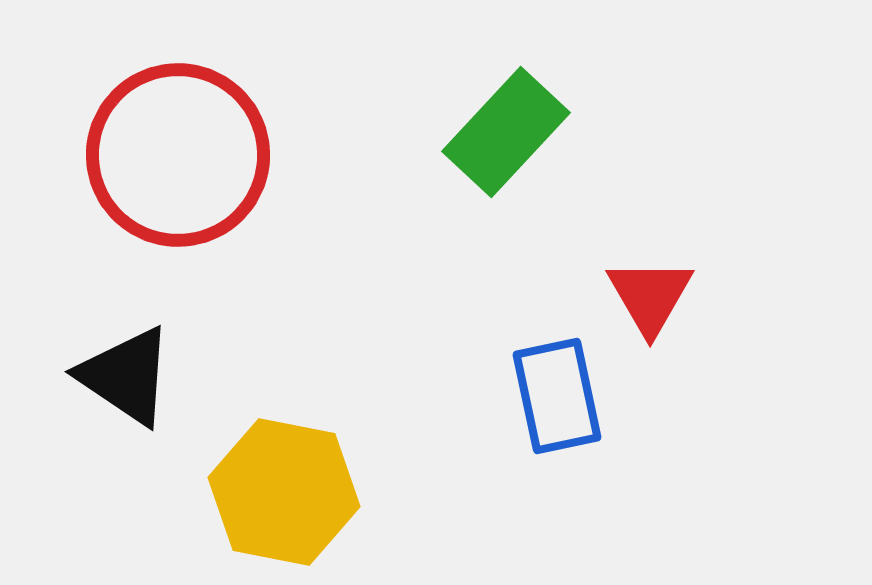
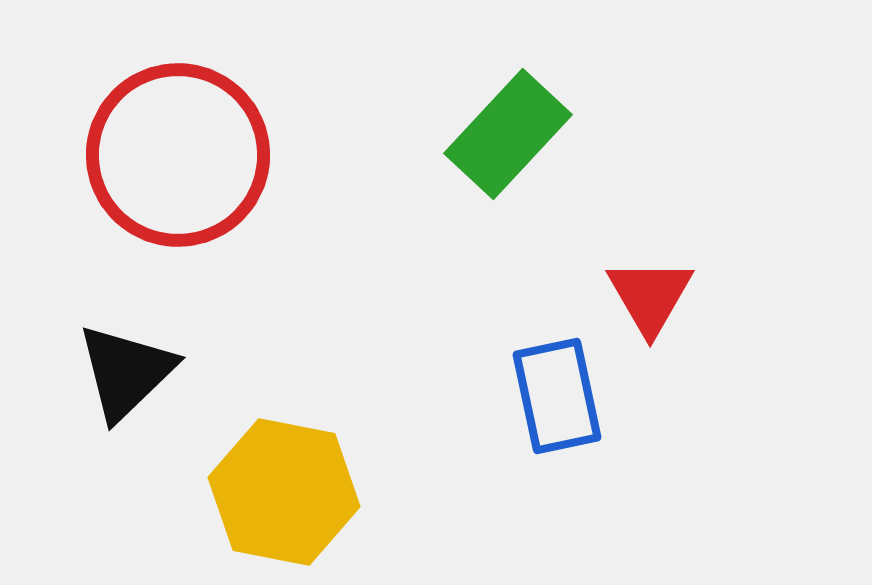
green rectangle: moved 2 px right, 2 px down
black triangle: moved 4 px up; rotated 42 degrees clockwise
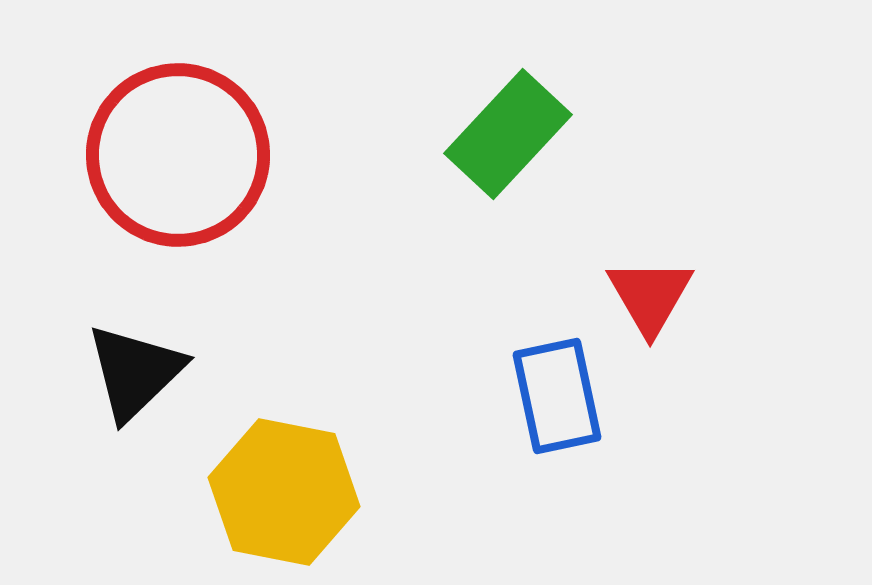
black triangle: moved 9 px right
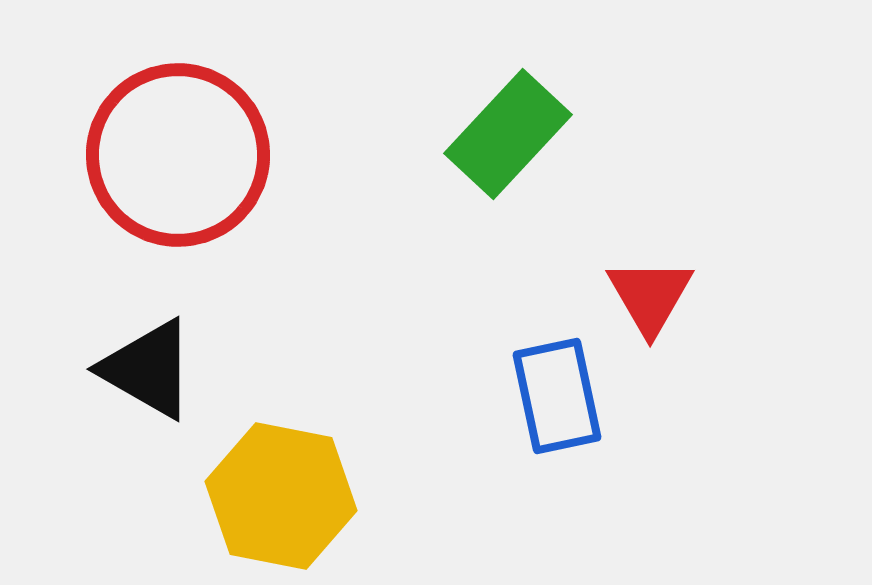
black triangle: moved 13 px right, 3 px up; rotated 46 degrees counterclockwise
yellow hexagon: moved 3 px left, 4 px down
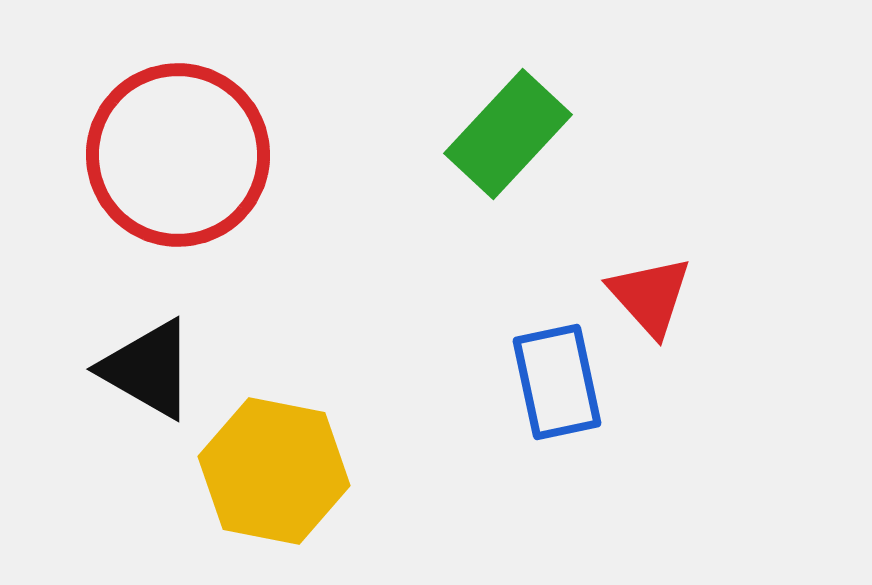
red triangle: rotated 12 degrees counterclockwise
blue rectangle: moved 14 px up
yellow hexagon: moved 7 px left, 25 px up
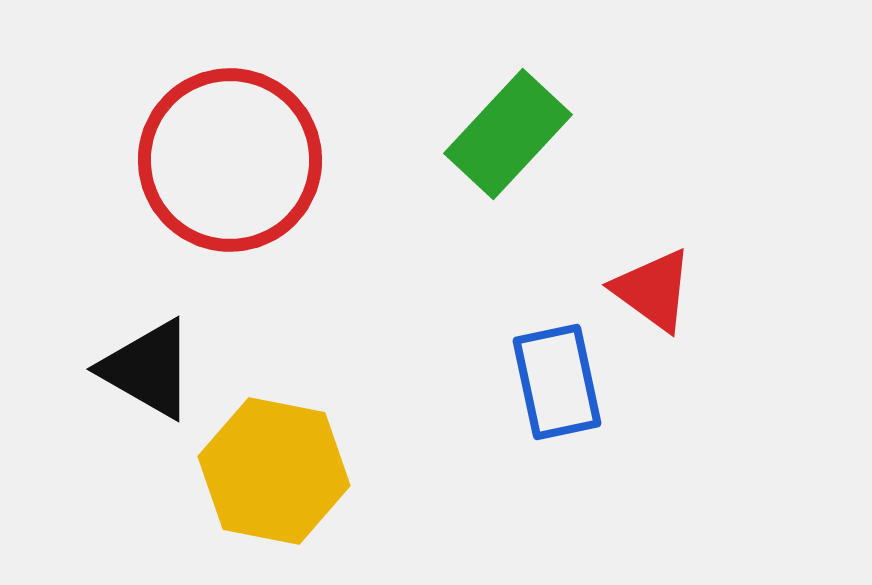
red circle: moved 52 px right, 5 px down
red triangle: moved 3 px right, 6 px up; rotated 12 degrees counterclockwise
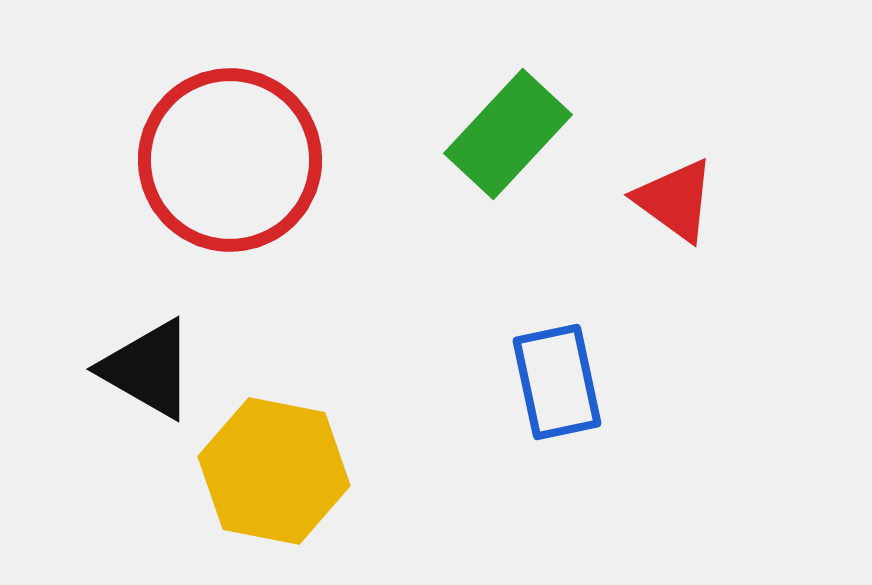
red triangle: moved 22 px right, 90 px up
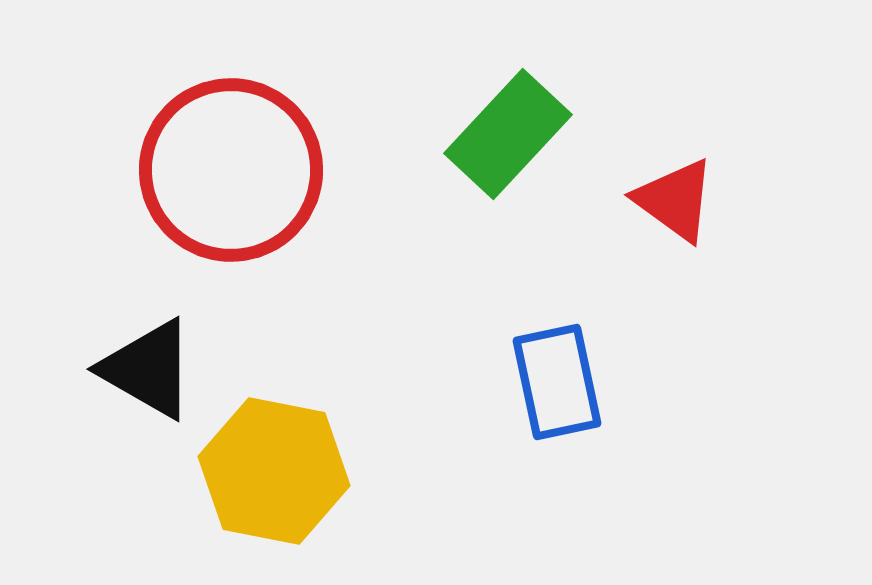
red circle: moved 1 px right, 10 px down
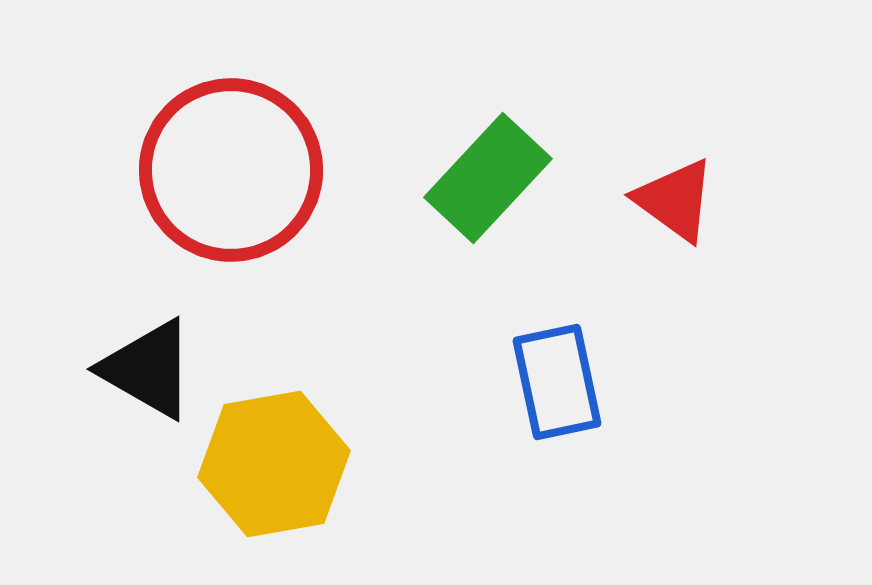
green rectangle: moved 20 px left, 44 px down
yellow hexagon: moved 7 px up; rotated 21 degrees counterclockwise
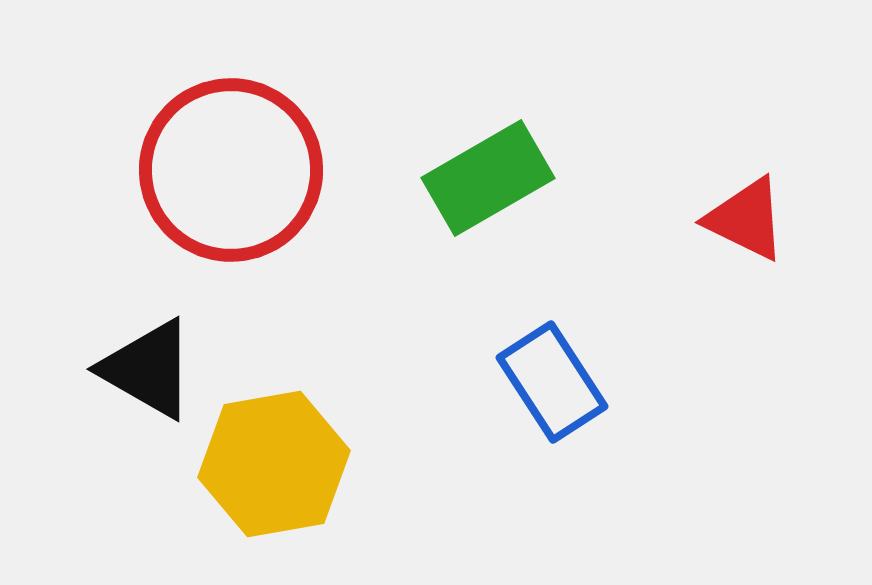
green rectangle: rotated 17 degrees clockwise
red triangle: moved 71 px right, 19 px down; rotated 10 degrees counterclockwise
blue rectangle: moved 5 px left; rotated 21 degrees counterclockwise
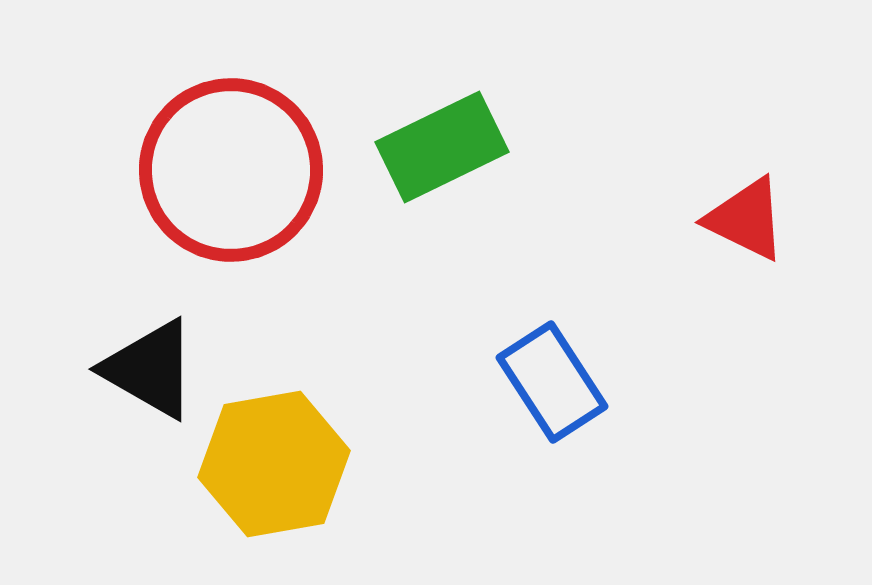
green rectangle: moved 46 px left, 31 px up; rotated 4 degrees clockwise
black triangle: moved 2 px right
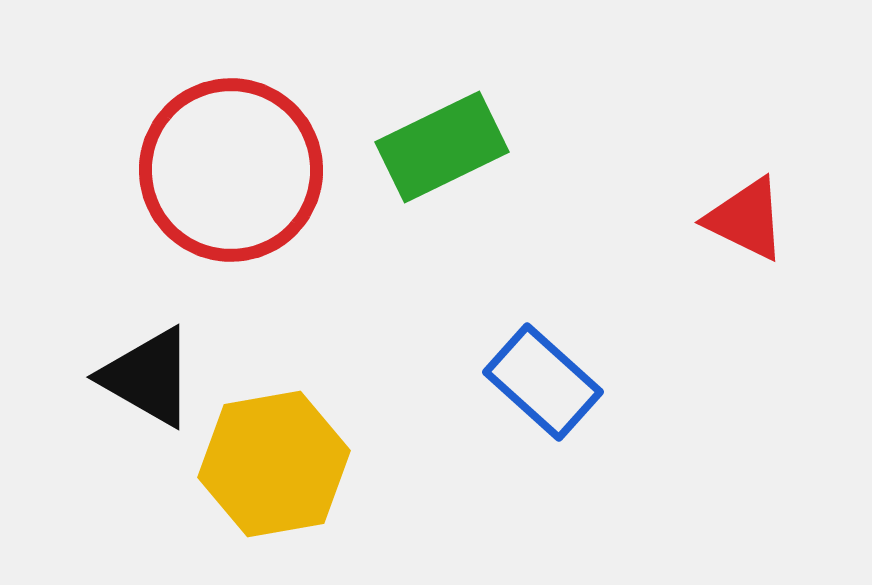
black triangle: moved 2 px left, 8 px down
blue rectangle: moved 9 px left; rotated 15 degrees counterclockwise
